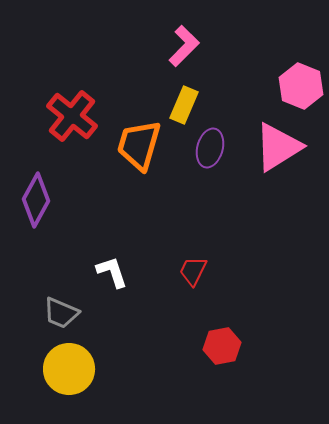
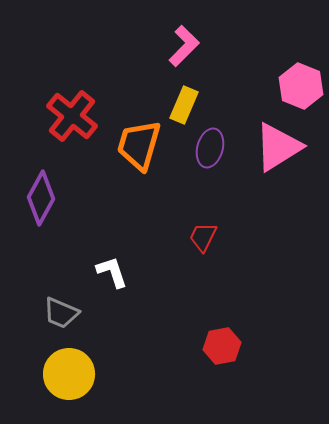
purple diamond: moved 5 px right, 2 px up
red trapezoid: moved 10 px right, 34 px up
yellow circle: moved 5 px down
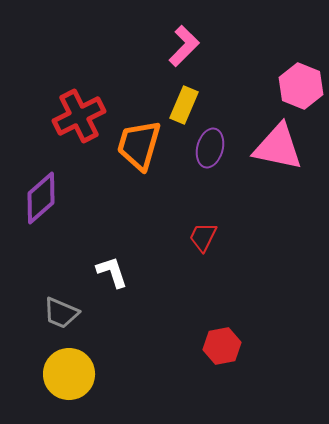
red cross: moved 7 px right; rotated 24 degrees clockwise
pink triangle: rotated 44 degrees clockwise
purple diamond: rotated 20 degrees clockwise
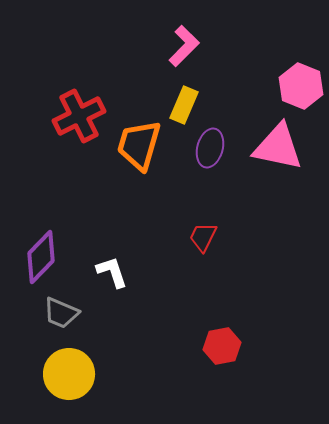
purple diamond: moved 59 px down; rotated 4 degrees counterclockwise
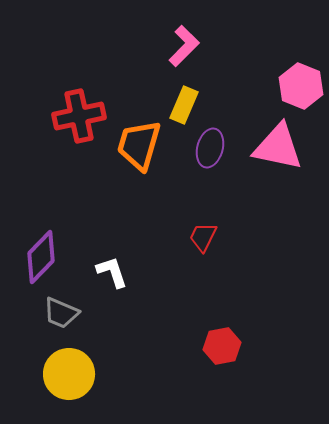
red cross: rotated 15 degrees clockwise
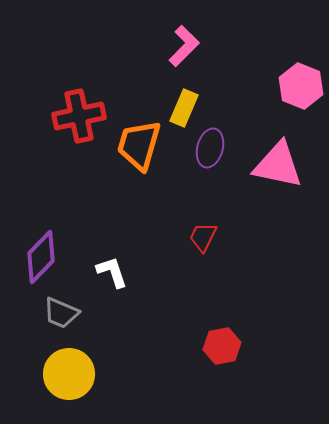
yellow rectangle: moved 3 px down
pink triangle: moved 18 px down
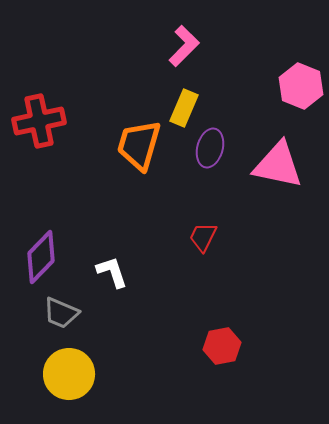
red cross: moved 40 px left, 5 px down
